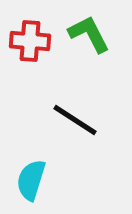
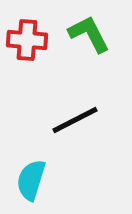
red cross: moved 3 px left, 1 px up
black line: rotated 60 degrees counterclockwise
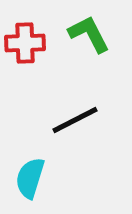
red cross: moved 2 px left, 3 px down; rotated 6 degrees counterclockwise
cyan semicircle: moved 1 px left, 2 px up
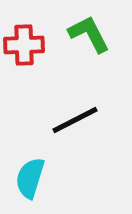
red cross: moved 1 px left, 2 px down
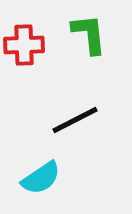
green L-shape: rotated 21 degrees clockwise
cyan semicircle: moved 11 px right; rotated 141 degrees counterclockwise
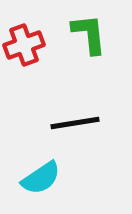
red cross: rotated 18 degrees counterclockwise
black line: moved 3 px down; rotated 18 degrees clockwise
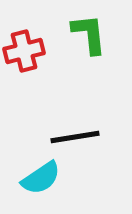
red cross: moved 6 px down; rotated 6 degrees clockwise
black line: moved 14 px down
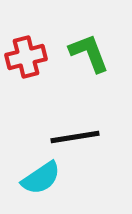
green L-shape: moved 19 px down; rotated 15 degrees counterclockwise
red cross: moved 2 px right, 6 px down
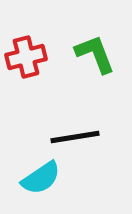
green L-shape: moved 6 px right, 1 px down
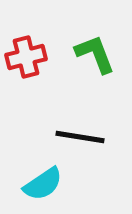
black line: moved 5 px right; rotated 18 degrees clockwise
cyan semicircle: moved 2 px right, 6 px down
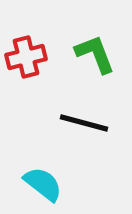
black line: moved 4 px right, 14 px up; rotated 6 degrees clockwise
cyan semicircle: rotated 108 degrees counterclockwise
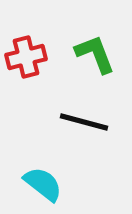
black line: moved 1 px up
